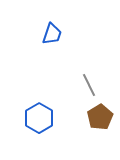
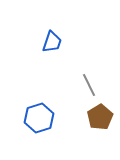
blue trapezoid: moved 8 px down
blue hexagon: rotated 12 degrees clockwise
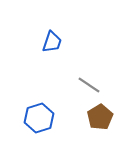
gray line: rotated 30 degrees counterclockwise
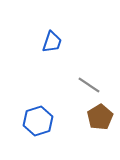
blue hexagon: moved 1 px left, 3 px down
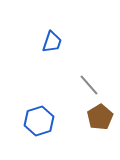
gray line: rotated 15 degrees clockwise
blue hexagon: moved 1 px right
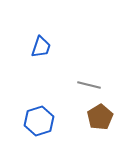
blue trapezoid: moved 11 px left, 5 px down
gray line: rotated 35 degrees counterclockwise
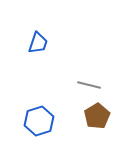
blue trapezoid: moved 3 px left, 4 px up
brown pentagon: moved 3 px left, 1 px up
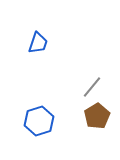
gray line: moved 3 px right, 2 px down; rotated 65 degrees counterclockwise
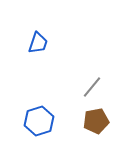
brown pentagon: moved 1 px left, 5 px down; rotated 20 degrees clockwise
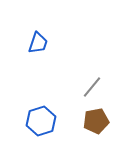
blue hexagon: moved 2 px right
